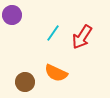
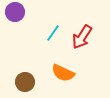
purple circle: moved 3 px right, 3 px up
orange semicircle: moved 7 px right
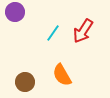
red arrow: moved 1 px right, 6 px up
orange semicircle: moved 1 px left, 2 px down; rotated 35 degrees clockwise
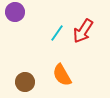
cyan line: moved 4 px right
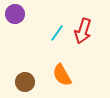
purple circle: moved 2 px down
red arrow: rotated 15 degrees counterclockwise
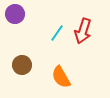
orange semicircle: moved 1 px left, 2 px down
brown circle: moved 3 px left, 17 px up
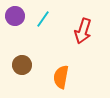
purple circle: moved 2 px down
cyan line: moved 14 px left, 14 px up
orange semicircle: rotated 40 degrees clockwise
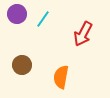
purple circle: moved 2 px right, 2 px up
red arrow: moved 3 px down; rotated 10 degrees clockwise
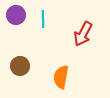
purple circle: moved 1 px left, 1 px down
cyan line: rotated 36 degrees counterclockwise
brown circle: moved 2 px left, 1 px down
